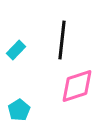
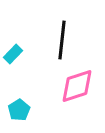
cyan rectangle: moved 3 px left, 4 px down
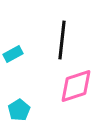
cyan rectangle: rotated 18 degrees clockwise
pink diamond: moved 1 px left
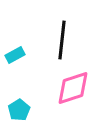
cyan rectangle: moved 2 px right, 1 px down
pink diamond: moved 3 px left, 2 px down
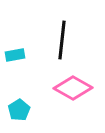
cyan rectangle: rotated 18 degrees clockwise
pink diamond: rotated 48 degrees clockwise
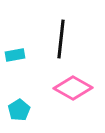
black line: moved 1 px left, 1 px up
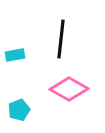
pink diamond: moved 4 px left, 1 px down
cyan pentagon: rotated 10 degrees clockwise
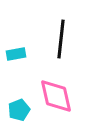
cyan rectangle: moved 1 px right, 1 px up
pink diamond: moved 13 px left, 7 px down; rotated 48 degrees clockwise
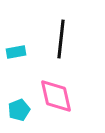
cyan rectangle: moved 2 px up
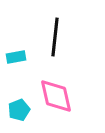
black line: moved 6 px left, 2 px up
cyan rectangle: moved 5 px down
